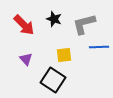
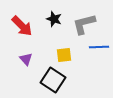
red arrow: moved 2 px left, 1 px down
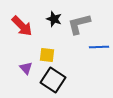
gray L-shape: moved 5 px left
yellow square: moved 17 px left; rotated 14 degrees clockwise
purple triangle: moved 9 px down
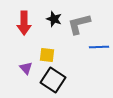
red arrow: moved 2 px right, 3 px up; rotated 45 degrees clockwise
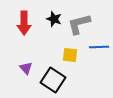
yellow square: moved 23 px right
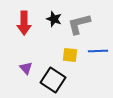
blue line: moved 1 px left, 4 px down
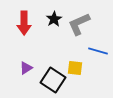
black star: rotated 21 degrees clockwise
gray L-shape: rotated 10 degrees counterclockwise
blue line: rotated 18 degrees clockwise
yellow square: moved 5 px right, 13 px down
purple triangle: rotated 40 degrees clockwise
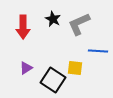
black star: moved 1 px left; rotated 14 degrees counterclockwise
red arrow: moved 1 px left, 4 px down
blue line: rotated 12 degrees counterclockwise
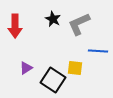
red arrow: moved 8 px left, 1 px up
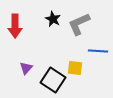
purple triangle: rotated 16 degrees counterclockwise
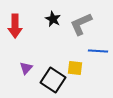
gray L-shape: moved 2 px right
